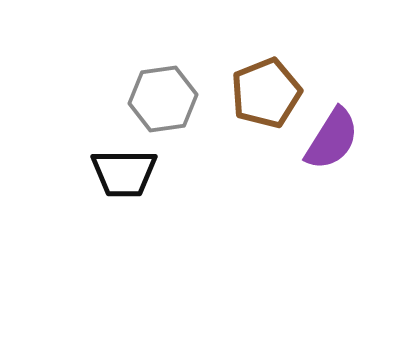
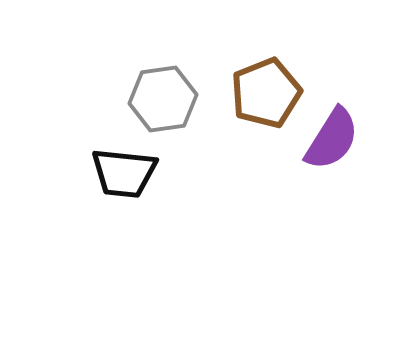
black trapezoid: rotated 6 degrees clockwise
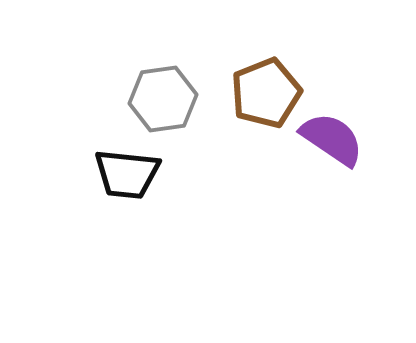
purple semicircle: rotated 88 degrees counterclockwise
black trapezoid: moved 3 px right, 1 px down
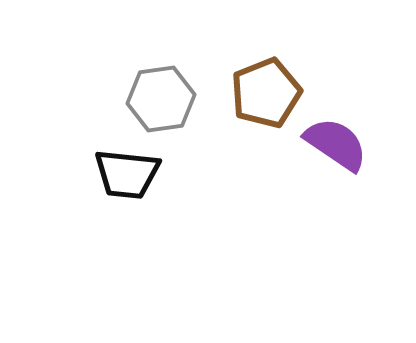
gray hexagon: moved 2 px left
purple semicircle: moved 4 px right, 5 px down
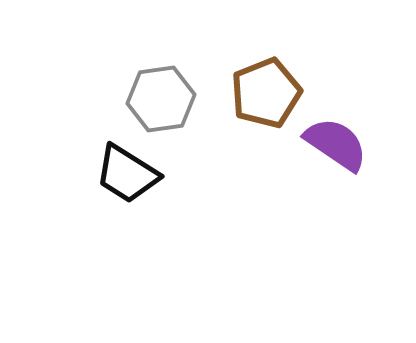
black trapezoid: rotated 26 degrees clockwise
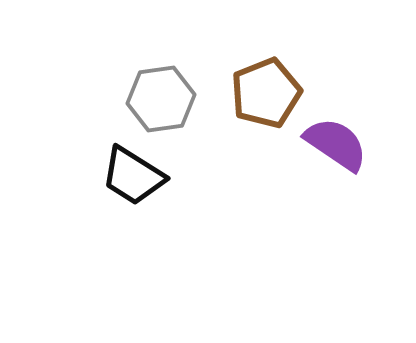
black trapezoid: moved 6 px right, 2 px down
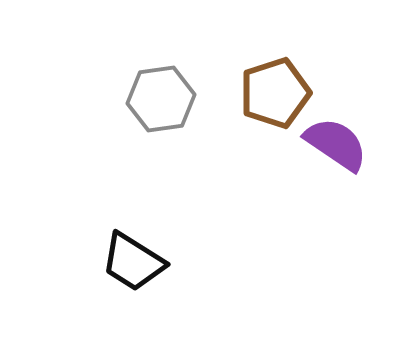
brown pentagon: moved 9 px right; rotated 4 degrees clockwise
black trapezoid: moved 86 px down
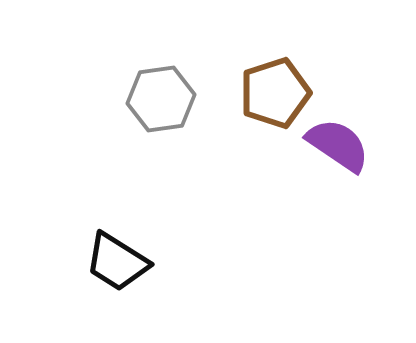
purple semicircle: moved 2 px right, 1 px down
black trapezoid: moved 16 px left
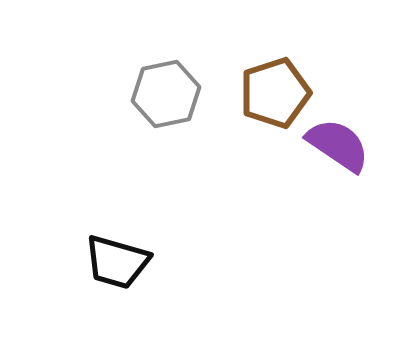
gray hexagon: moved 5 px right, 5 px up; rotated 4 degrees counterclockwise
black trapezoid: rotated 16 degrees counterclockwise
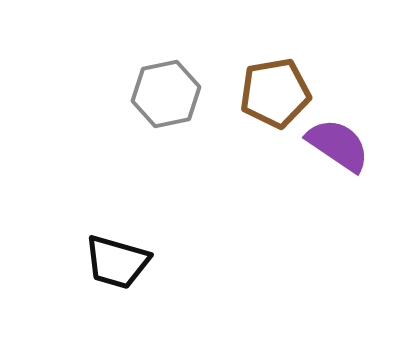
brown pentagon: rotated 8 degrees clockwise
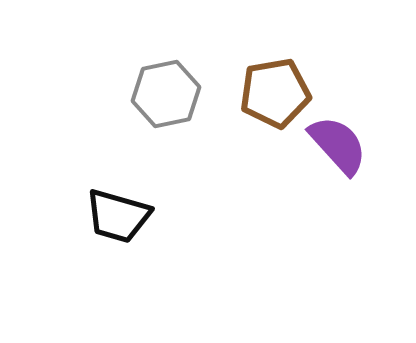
purple semicircle: rotated 14 degrees clockwise
black trapezoid: moved 1 px right, 46 px up
